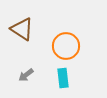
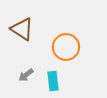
orange circle: moved 1 px down
cyan rectangle: moved 10 px left, 3 px down
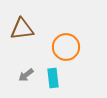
brown triangle: rotated 40 degrees counterclockwise
cyan rectangle: moved 3 px up
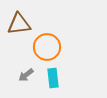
brown triangle: moved 3 px left, 5 px up
orange circle: moved 19 px left
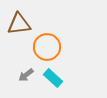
cyan rectangle: rotated 42 degrees counterclockwise
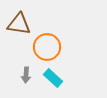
brown triangle: rotated 15 degrees clockwise
gray arrow: rotated 49 degrees counterclockwise
